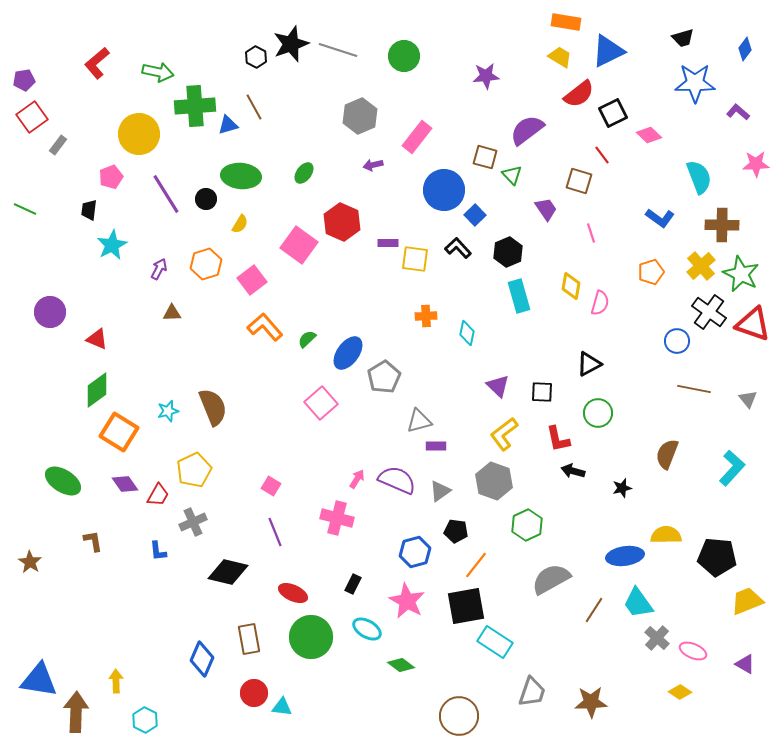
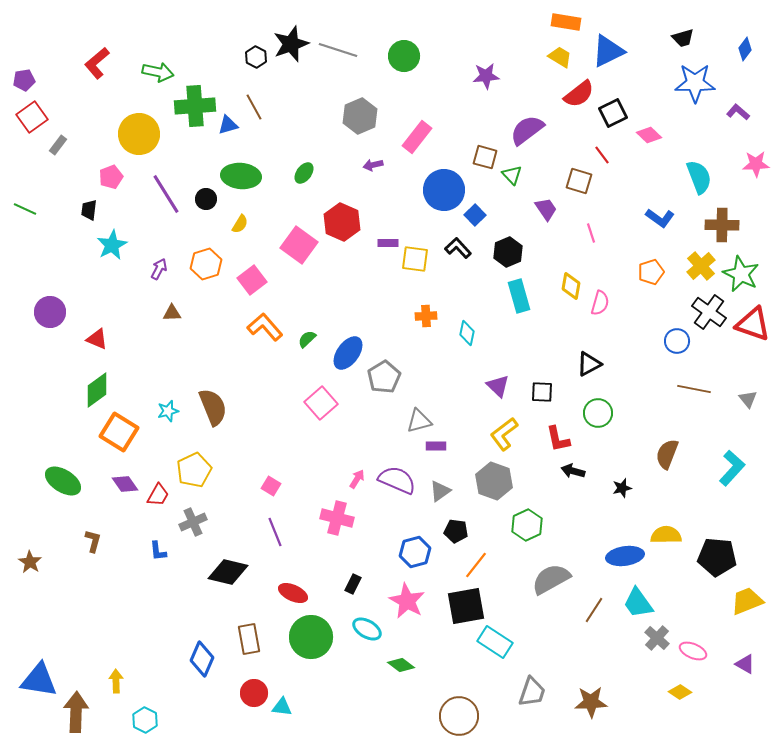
brown L-shape at (93, 541): rotated 25 degrees clockwise
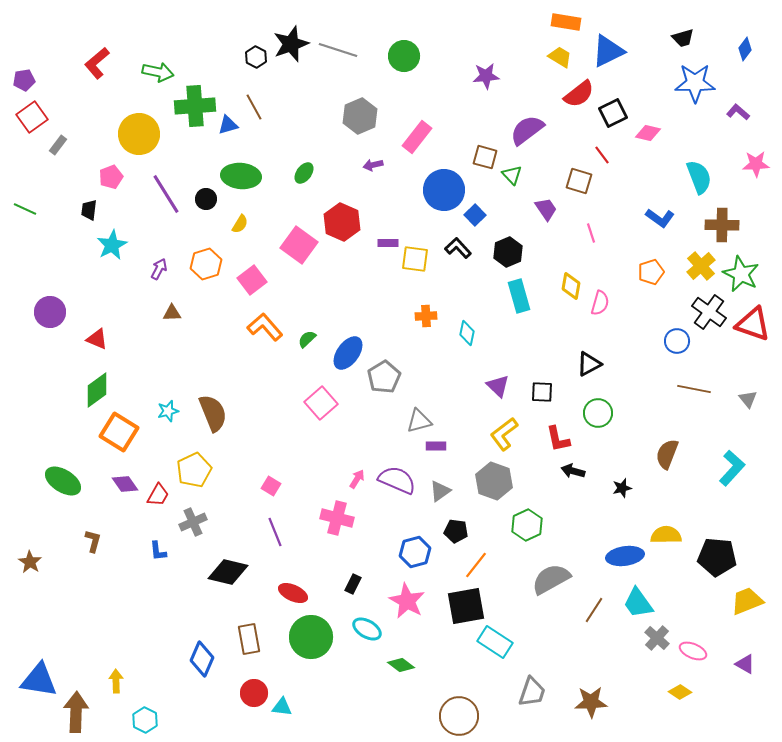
pink diamond at (649, 135): moved 1 px left, 2 px up; rotated 30 degrees counterclockwise
brown semicircle at (213, 407): moved 6 px down
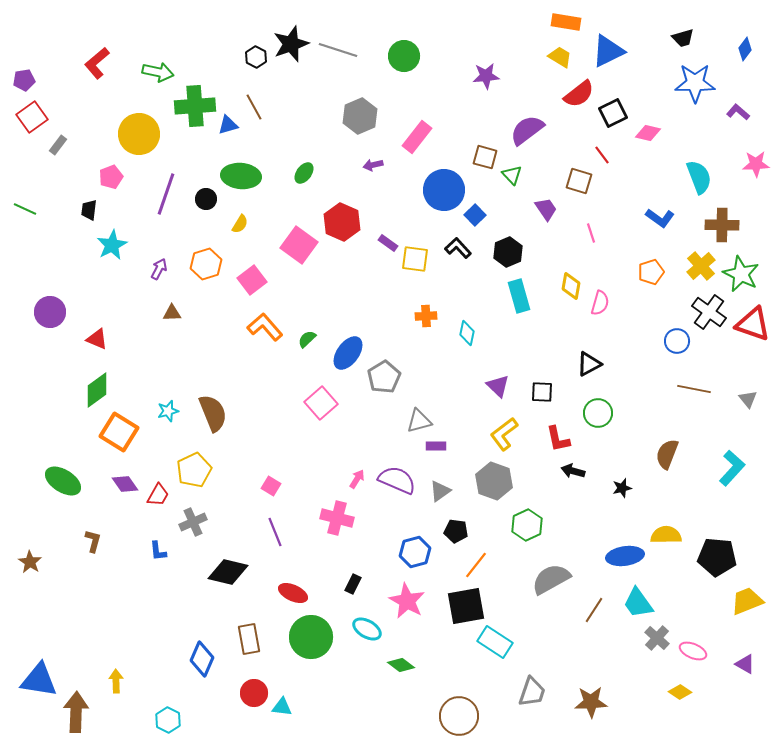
purple line at (166, 194): rotated 51 degrees clockwise
purple rectangle at (388, 243): rotated 36 degrees clockwise
cyan hexagon at (145, 720): moved 23 px right
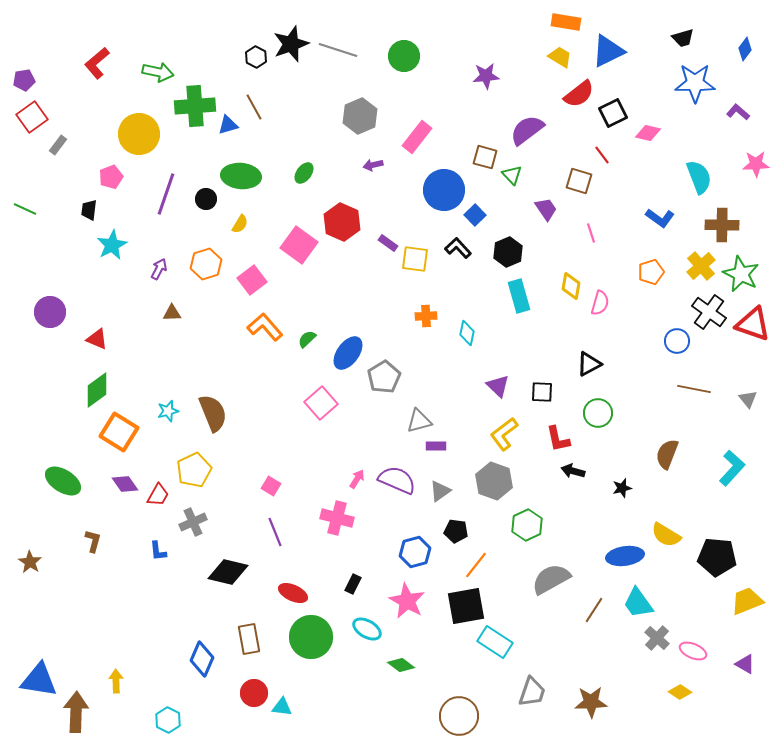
yellow semicircle at (666, 535): rotated 148 degrees counterclockwise
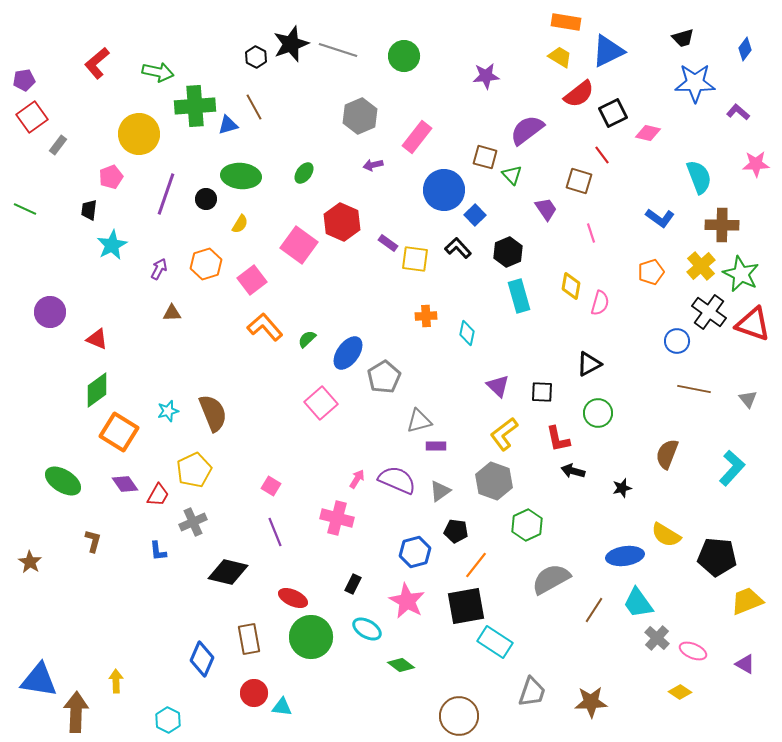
red ellipse at (293, 593): moved 5 px down
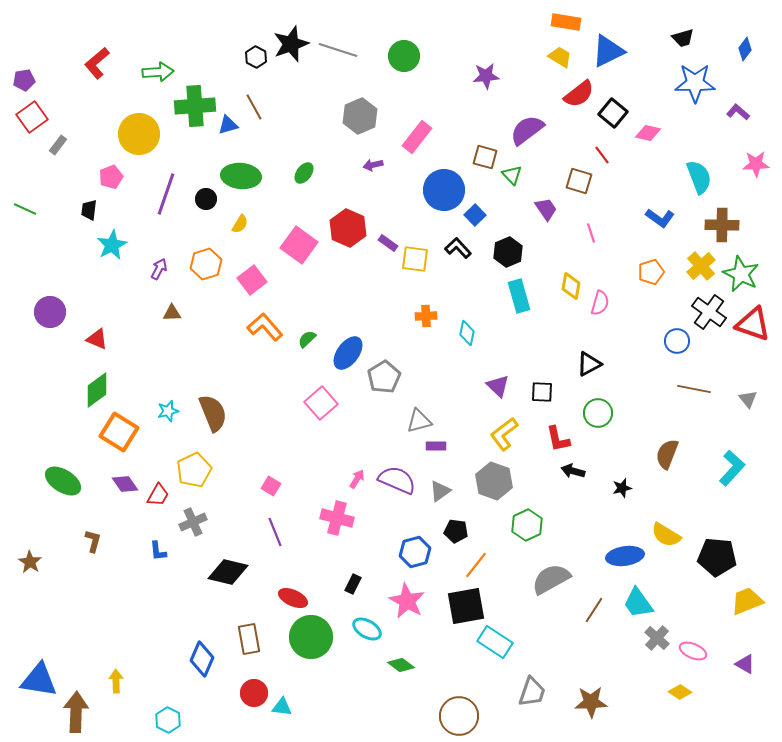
green arrow at (158, 72): rotated 16 degrees counterclockwise
black square at (613, 113): rotated 24 degrees counterclockwise
red hexagon at (342, 222): moved 6 px right, 6 px down
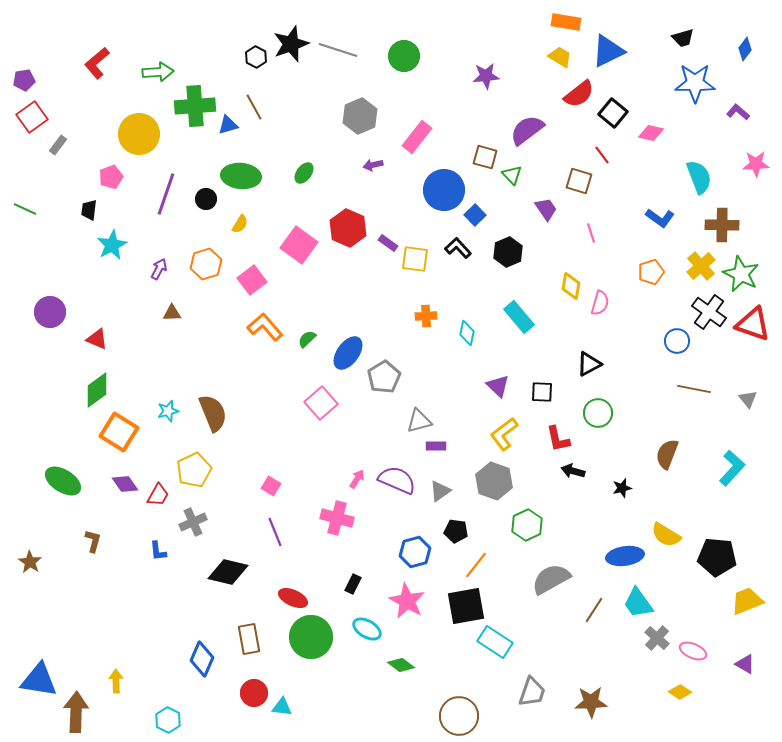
pink diamond at (648, 133): moved 3 px right
cyan rectangle at (519, 296): moved 21 px down; rotated 24 degrees counterclockwise
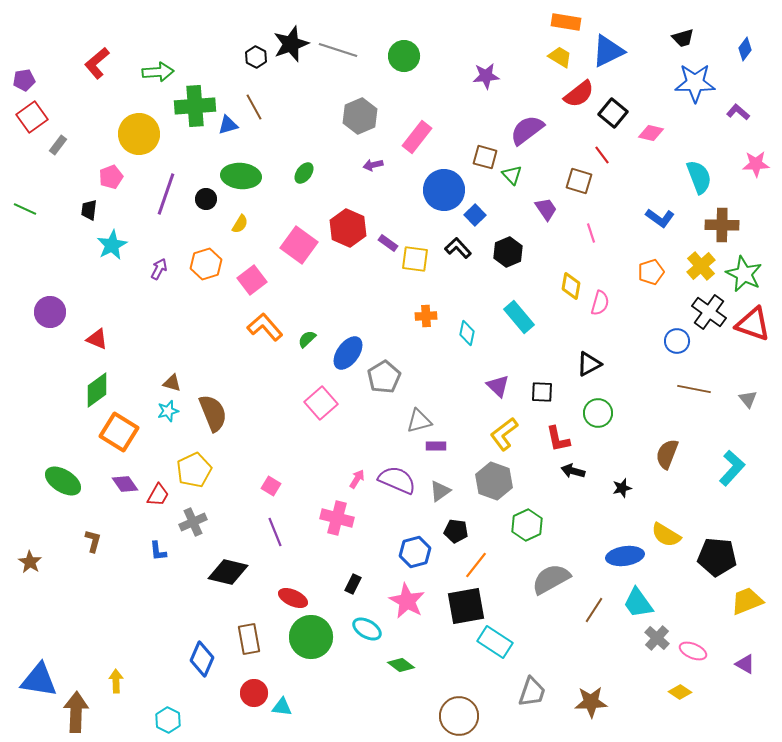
green star at (741, 274): moved 3 px right
brown triangle at (172, 313): moved 70 px down; rotated 18 degrees clockwise
